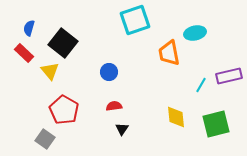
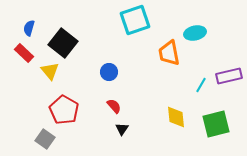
red semicircle: rotated 56 degrees clockwise
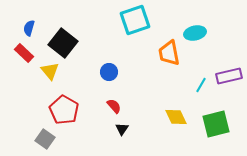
yellow diamond: rotated 20 degrees counterclockwise
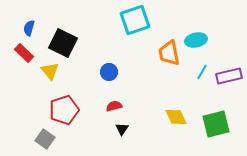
cyan ellipse: moved 1 px right, 7 px down
black square: rotated 12 degrees counterclockwise
cyan line: moved 1 px right, 13 px up
red semicircle: rotated 63 degrees counterclockwise
red pentagon: rotated 24 degrees clockwise
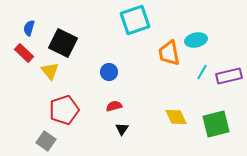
gray square: moved 1 px right, 2 px down
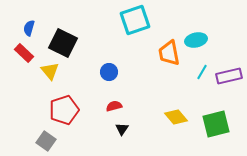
yellow diamond: rotated 15 degrees counterclockwise
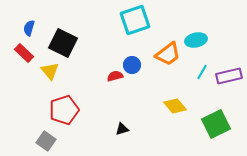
orange trapezoid: moved 1 px left, 1 px down; rotated 116 degrees counterclockwise
blue circle: moved 23 px right, 7 px up
red semicircle: moved 1 px right, 30 px up
yellow diamond: moved 1 px left, 11 px up
green square: rotated 12 degrees counterclockwise
black triangle: rotated 40 degrees clockwise
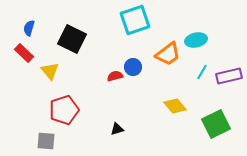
black square: moved 9 px right, 4 px up
blue circle: moved 1 px right, 2 px down
black triangle: moved 5 px left
gray square: rotated 30 degrees counterclockwise
